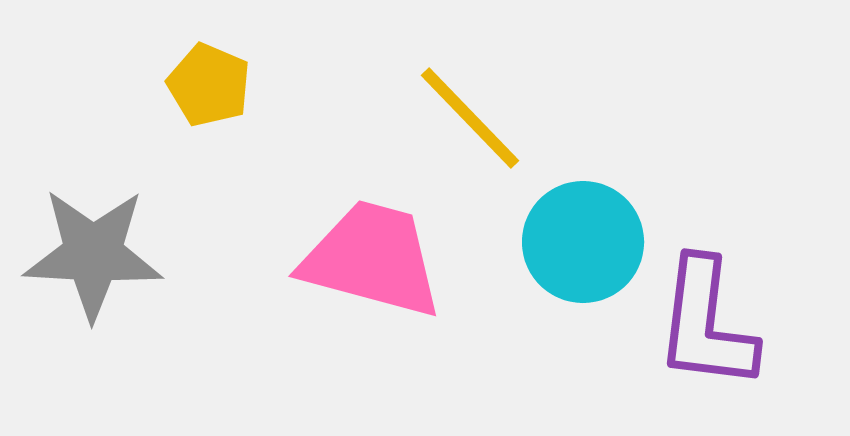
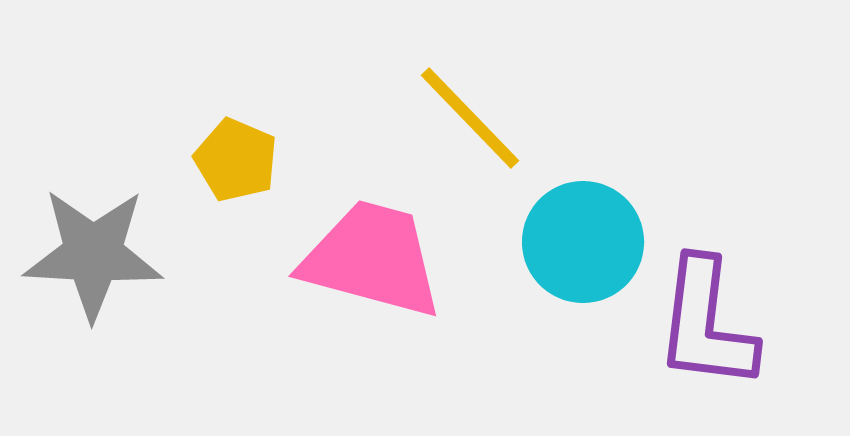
yellow pentagon: moved 27 px right, 75 px down
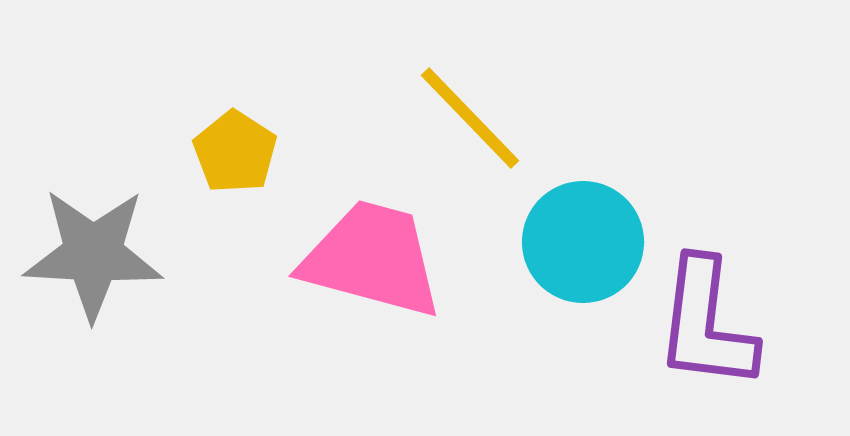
yellow pentagon: moved 1 px left, 8 px up; rotated 10 degrees clockwise
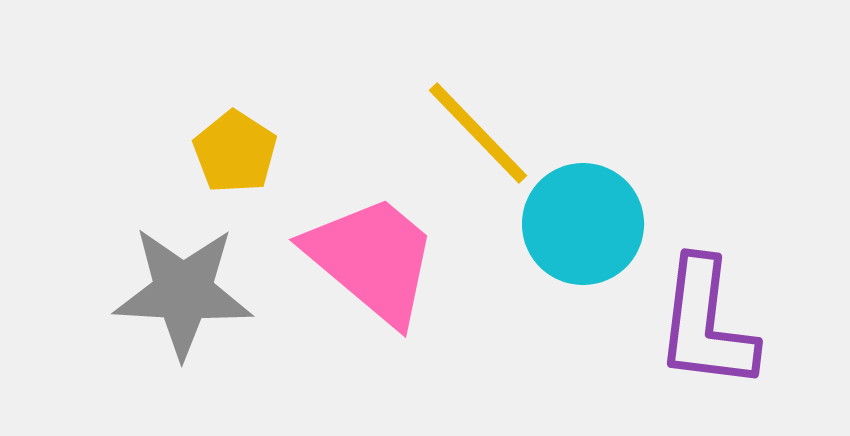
yellow line: moved 8 px right, 15 px down
cyan circle: moved 18 px up
gray star: moved 90 px right, 38 px down
pink trapezoid: rotated 25 degrees clockwise
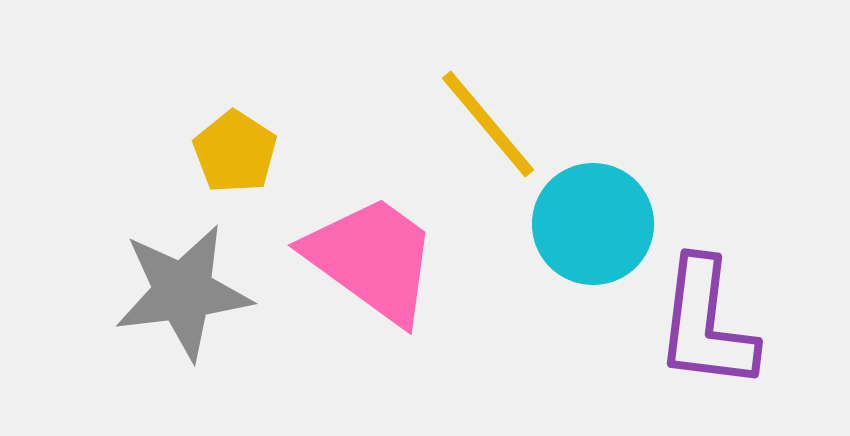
yellow line: moved 10 px right, 9 px up; rotated 4 degrees clockwise
cyan circle: moved 10 px right
pink trapezoid: rotated 4 degrees counterclockwise
gray star: rotated 10 degrees counterclockwise
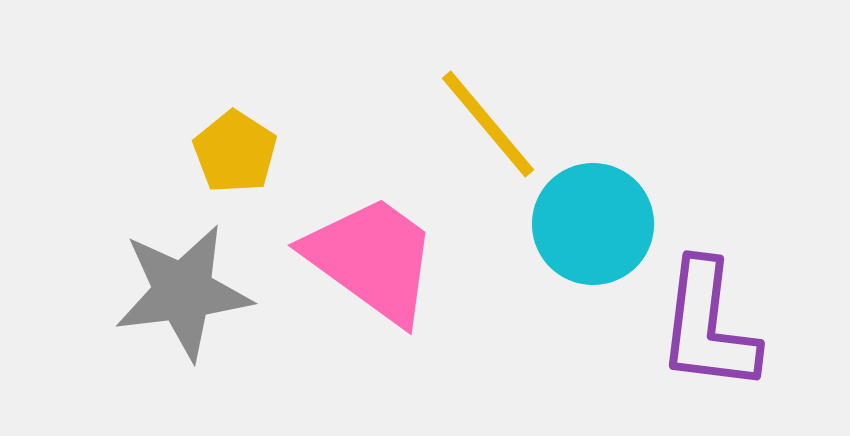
purple L-shape: moved 2 px right, 2 px down
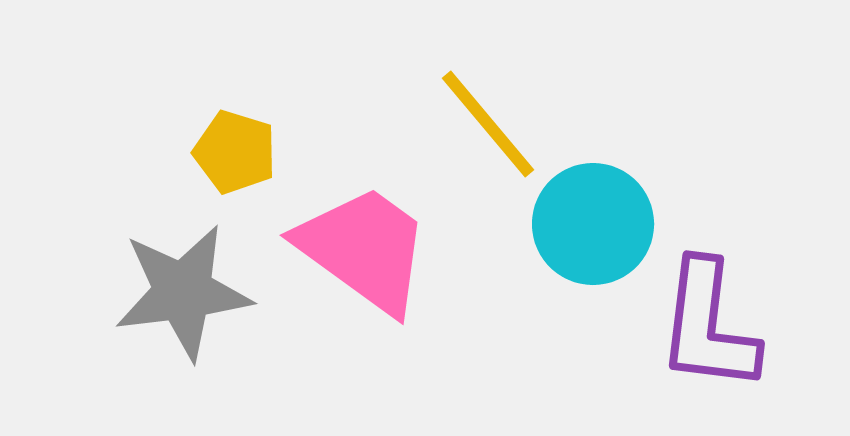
yellow pentagon: rotated 16 degrees counterclockwise
pink trapezoid: moved 8 px left, 10 px up
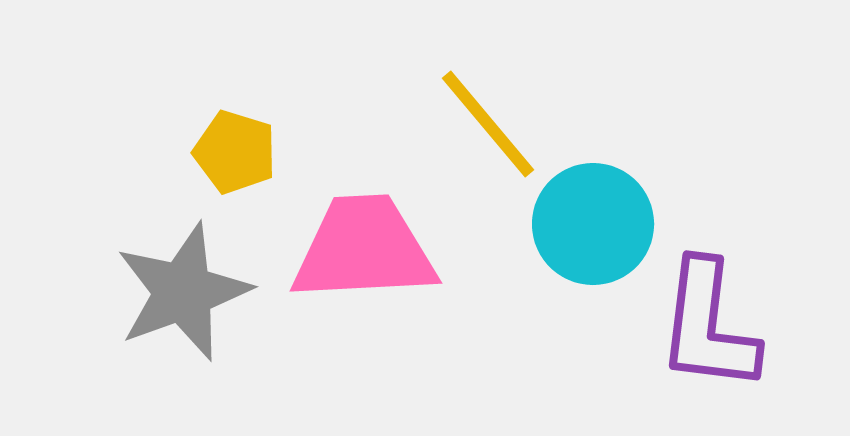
pink trapezoid: rotated 39 degrees counterclockwise
gray star: rotated 13 degrees counterclockwise
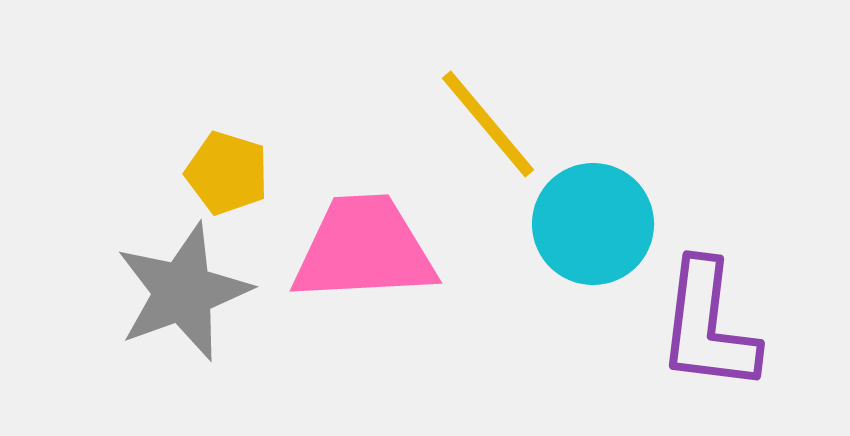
yellow pentagon: moved 8 px left, 21 px down
